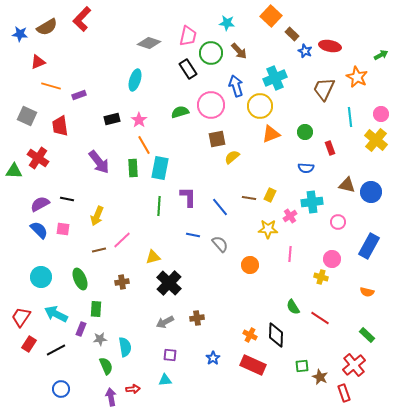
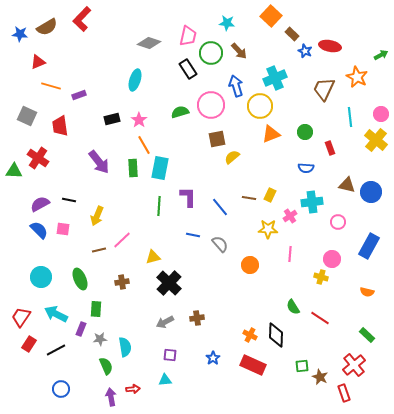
black line at (67, 199): moved 2 px right, 1 px down
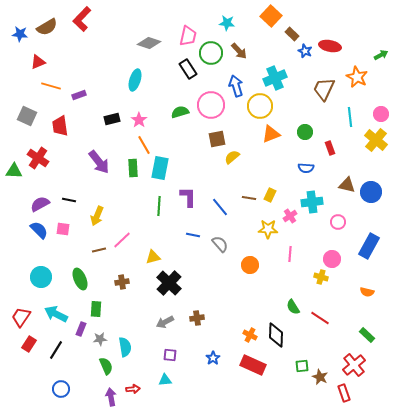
black line at (56, 350): rotated 30 degrees counterclockwise
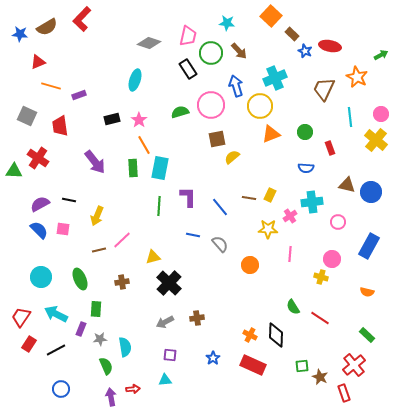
purple arrow at (99, 162): moved 4 px left
black line at (56, 350): rotated 30 degrees clockwise
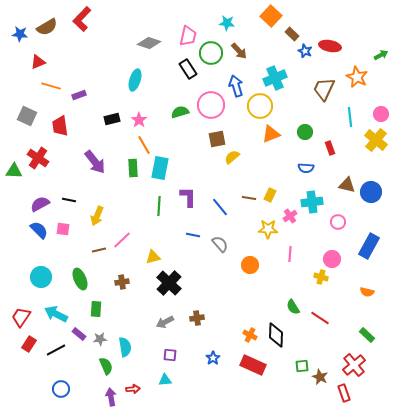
purple rectangle at (81, 329): moved 2 px left, 5 px down; rotated 72 degrees counterclockwise
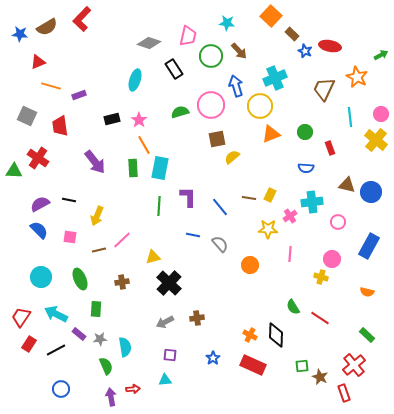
green circle at (211, 53): moved 3 px down
black rectangle at (188, 69): moved 14 px left
pink square at (63, 229): moved 7 px right, 8 px down
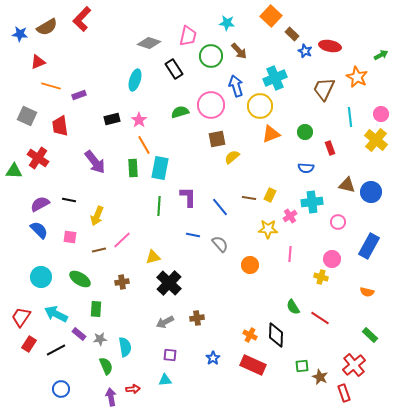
green ellipse at (80, 279): rotated 35 degrees counterclockwise
green rectangle at (367, 335): moved 3 px right
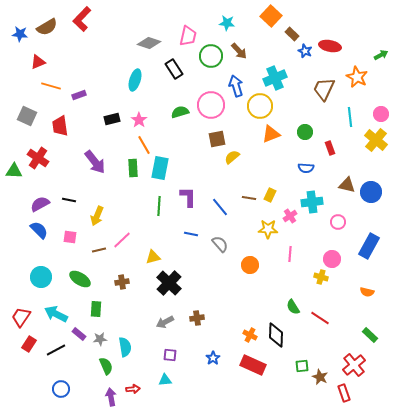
blue line at (193, 235): moved 2 px left, 1 px up
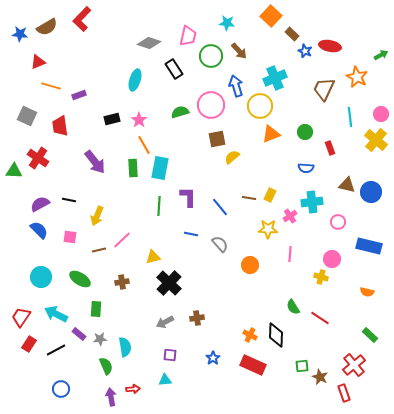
blue rectangle at (369, 246): rotated 75 degrees clockwise
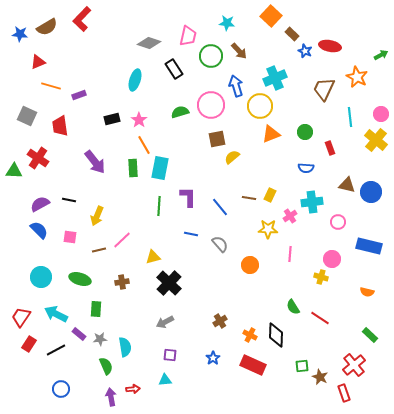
green ellipse at (80, 279): rotated 15 degrees counterclockwise
brown cross at (197, 318): moved 23 px right, 3 px down; rotated 24 degrees counterclockwise
